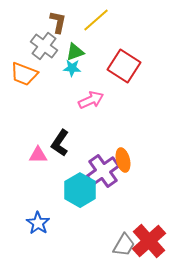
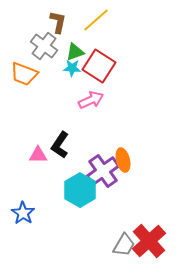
red square: moved 25 px left
black L-shape: moved 2 px down
blue star: moved 15 px left, 10 px up
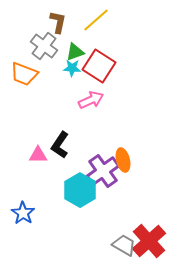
gray trapezoid: rotated 90 degrees counterclockwise
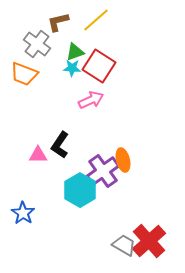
brown L-shape: rotated 115 degrees counterclockwise
gray cross: moved 7 px left, 2 px up
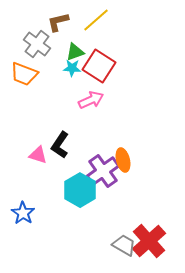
pink triangle: rotated 18 degrees clockwise
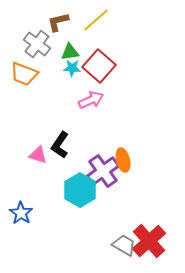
green triangle: moved 5 px left; rotated 12 degrees clockwise
red square: rotated 8 degrees clockwise
blue star: moved 2 px left
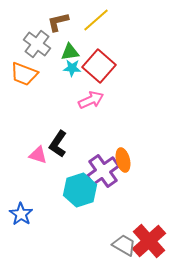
black L-shape: moved 2 px left, 1 px up
cyan hexagon: rotated 12 degrees clockwise
blue star: moved 1 px down
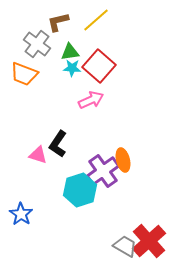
gray trapezoid: moved 1 px right, 1 px down
